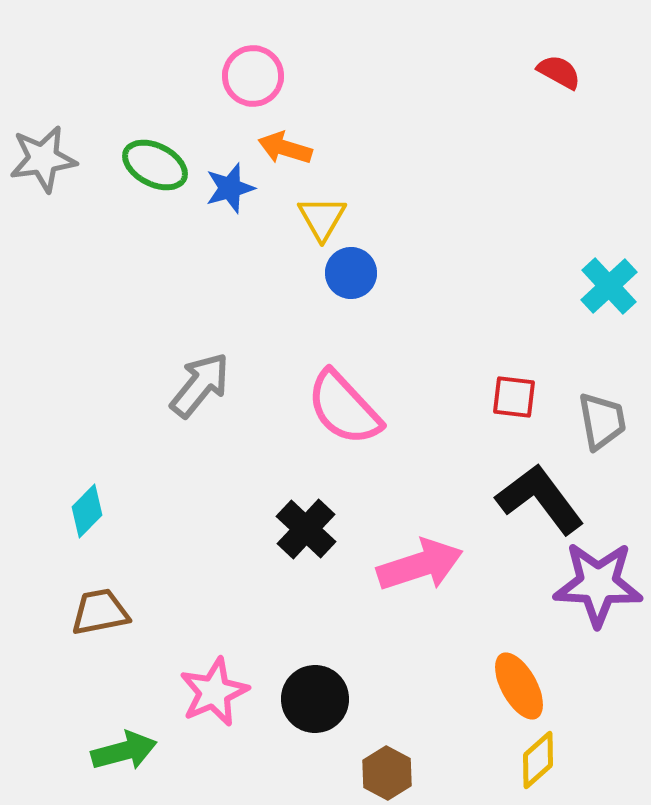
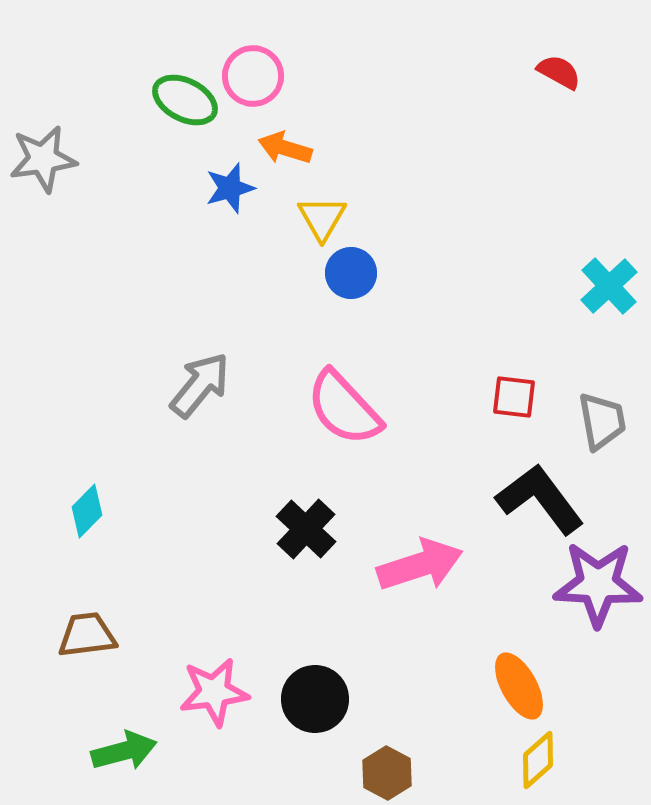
green ellipse: moved 30 px right, 65 px up
brown trapezoid: moved 13 px left, 23 px down; rotated 4 degrees clockwise
pink star: rotated 16 degrees clockwise
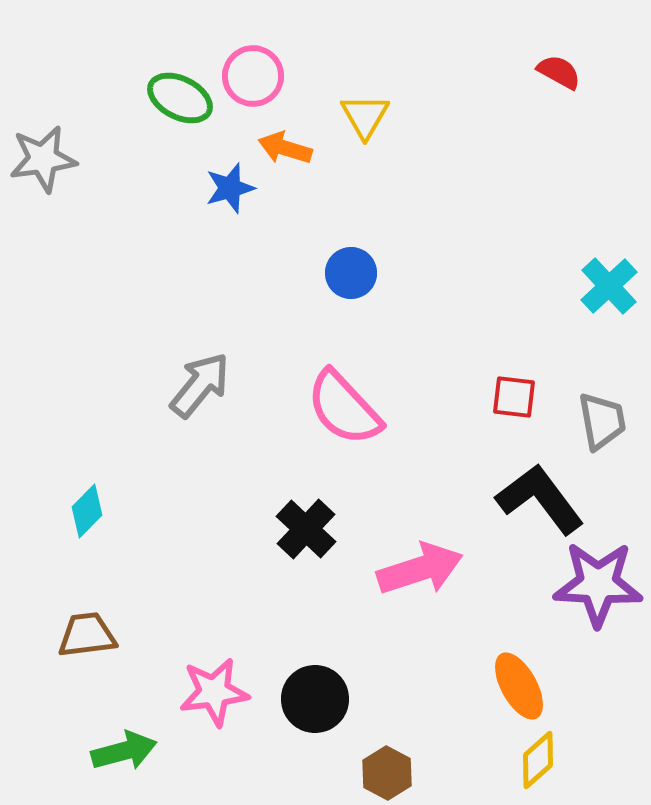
green ellipse: moved 5 px left, 2 px up
yellow triangle: moved 43 px right, 102 px up
pink arrow: moved 4 px down
